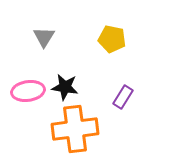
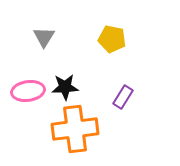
black star: rotated 12 degrees counterclockwise
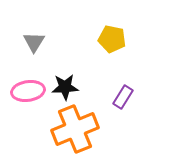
gray triangle: moved 10 px left, 5 px down
orange cross: rotated 15 degrees counterclockwise
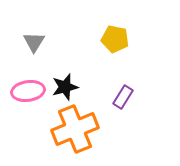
yellow pentagon: moved 3 px right
black star: rotated 12 degrees counterclockwise
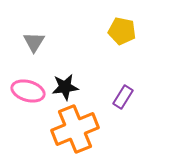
yellow pentagon: moved 7 px right, 8 px up
black star: rotated 8 degrees clockwise
pink ellipse: rotated 24 degrees clockwise
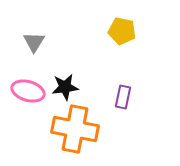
purple rectangle: rotated 20 degrees counterclockwise
orange cross: rotated 33 degrees clockwise
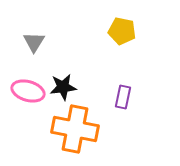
black star: moved 2 px left
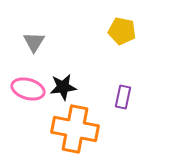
pink ellipse: moved 2 px up
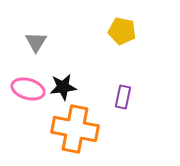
gray triangle: moved 2 px right
